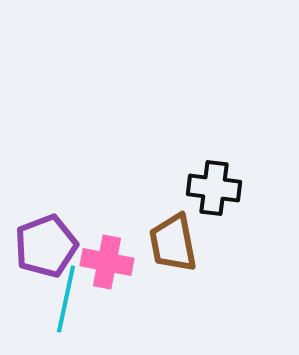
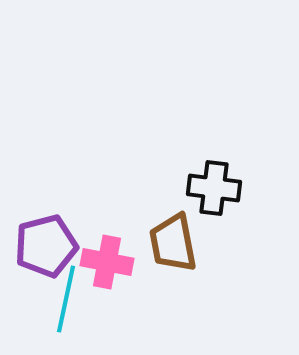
purple pentagon: rotated 6 degrees clockwise
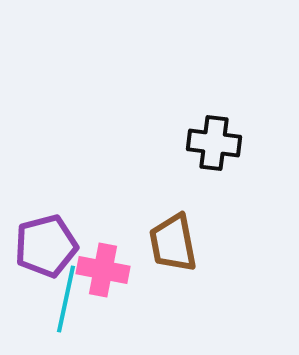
black cross: moved 45 px up
pink cross: moved 4 px left, 8 px down
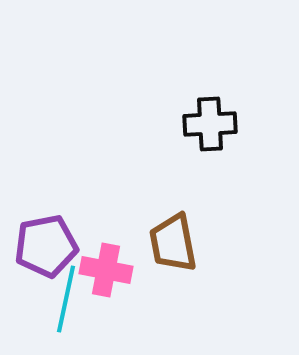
black cross: moved 4 px left, 19 px up; rotated 10 degrees counterclockwise
purple pentagon: rotated 4 degrees clockwise
pink cross: moved 3 px right
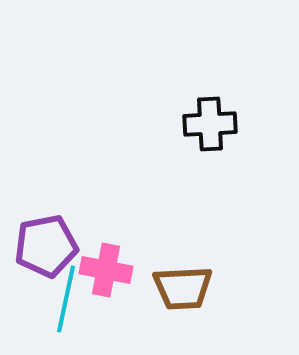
brown trapezoid: moved 10 px right, 45 px down; rotated 82 degrees counterclockwise
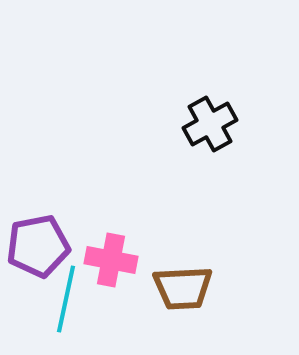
black cross: rotated 26 degrees counterclockwise
purple pentagon: moved 8 px left
pink cross: moved 5 px right, 10 px up
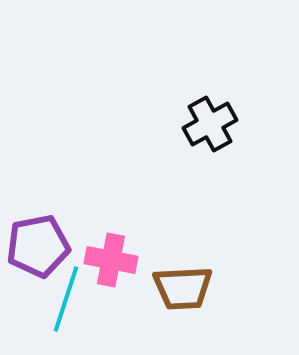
cyan line: rotated 6 degrees clockwise
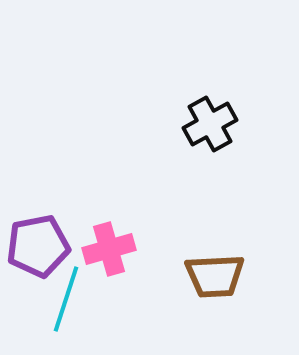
pink cross: moved 2 px left, 11 px up; rotated 27 degrees counterclockwise
brown trapezoid: moved 32 px right, 12 px up
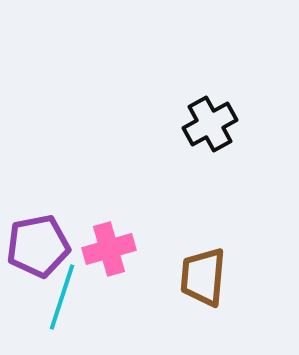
brown trapezoid: moved 12 px left, 1 px down; rotated 98 degrees clockwise
cyan line: moved 4 px left, 2 px up
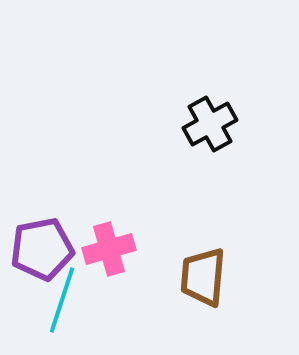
purple pentagon: moved 4 px right, 3 px down
cyan line: moved 3 px down
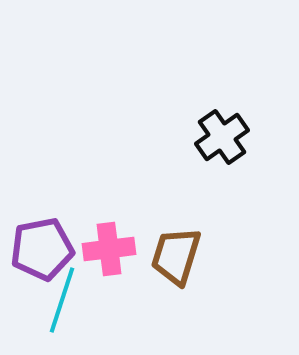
black cross: moved 12 px right, 13 px down; rotated 6 degrees counterclockwise
pink cross: rotated 9 degrees clockwise
brown trapezoid: moved 27 px left, 21 px up; rotated 12 degrees clockwise
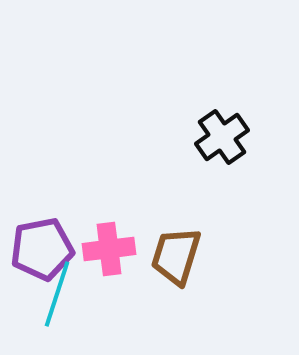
cyan line: moved 5 px left, 6 px up
